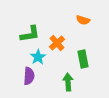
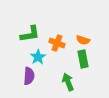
orange semicircle: moved 20 px down
orange cross: rotated 28 degrees counterclockwise
green arrow: rotated 18 degrees counterclockwise
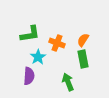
orange semicircle: rotated 104 degrees clockwise
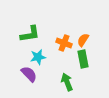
orange cross: moved 7 px right
cyan star: rotated 21 degrees clockwise
purple semicircle: moved 2 px up; rotated 48 degrees counterclockwise
green arrow: moved 1 px left
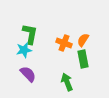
green L-shape: rotated 70 degrees counterclockwise
cyan star: moved 14 px left, 7 px up
purple semicircle: moved 1 px left
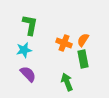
green L-shape: moved 9 px up
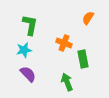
orange semicircle: moved 5 px right, 22 px up
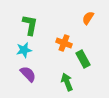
green rectangle: rotated 18 degrees counterclockwise
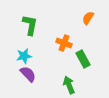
cyan star: moved 6 px down
green arrow: moved 2 px right, 3 px down
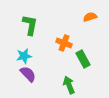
orange semicircle: moved 2 px right, 1 px up; rotated 40 degrees clockwise
